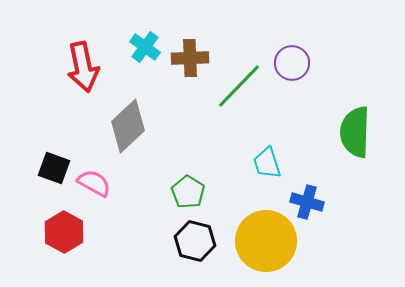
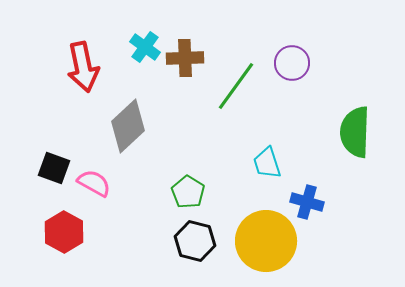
brown cross: moved 5 px left
green line: moved 3 px left; rotated 8 degrees counterclockwise
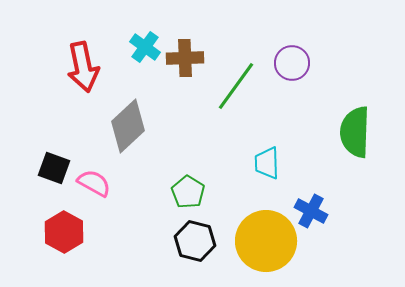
cyan trapezoid: rotated 16 degrees clockwise
blue cross: moved 4 px right, 9 px down; rotated 12 degrees clockwise
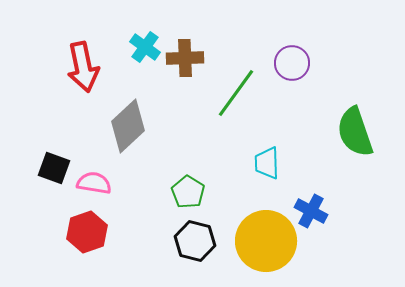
green line: moved 7 px down
green semicircle: rotated 21 degrees counterclockwise
pink semicircle: rotated 20 degrees counterclockwise
red hexagon: moved 23 px right; rotated 12 degrees clockwise
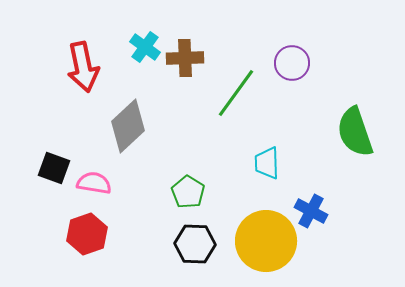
red hexagon: moved 2 px down
black hexagon: moved 3 px down; rotated 12 degrees counterclockwise
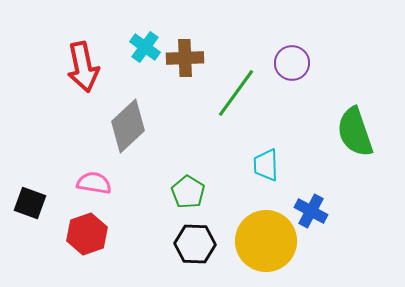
cyan trapezoid: moved 1 px left, 2 px down
black square: moved 24 px left, 35 px down
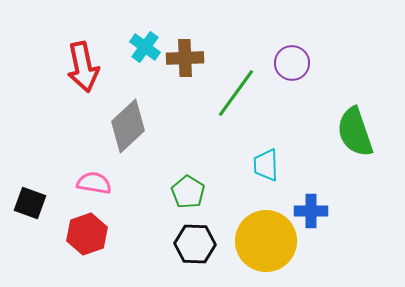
blue cross: rotated 28 degrees counterclockwise
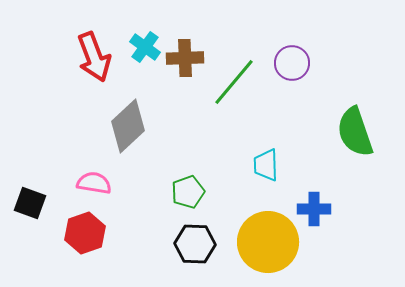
red arrow: moved 11 px right, 10 px up; rotated 9 degrees counterclockwise
green line: moved 2 px left, 11 px up; rotated 4 degrees clockwise
green pentagon: rotated 20 degrees clockwise
blue cross: moved 3 px right, 2 px up
red hexagon: moved 2 px left, 1 px up
yellow circle: moved 2 px right, 1 px down
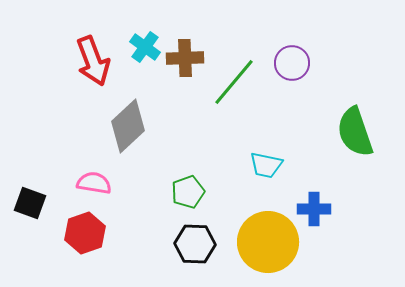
red arrow: moved 1 px left, 4 px down
cyan trapezoid: rotated 76 degrees counterclockwise
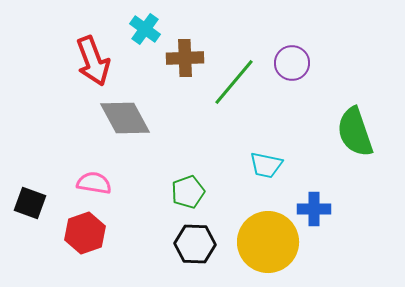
cyan cross: moved 18 px up
gray diamond: moved 3 px left, 8 px up; rotated 76 degrees counterclockwise
